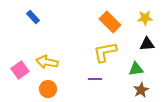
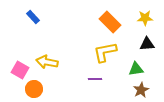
pink square: rotated 24 degrees counterclockwise
orange circle: moved 14 px left
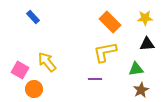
yellow arrow: rotated 40 degrees clockwise
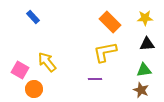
green triangle: moved 8 px right, 1 px down
brown star: rotated 21 degrees counterclockwise
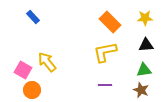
black triangle: moved 1 px left, 1 px down
pink square: moved 3 px right
purple line: moved 10 px right, 6 px down
orange circle: moved 2 px left, 1 px down
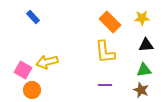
yellow star: moved 3 px left
yellow L-shape: rotated 85 degrees counterclockwise
yellow arrow: rotated 65 degrees counterclockwise
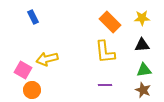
blue rectangle: rotated 16 degrees clockwise
black triangle: moved 4 px left
yellow arrow: moved 3 px up
brown star: moved 2 px right
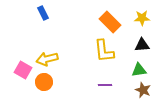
blue rectangle: moved 10 px right, 4 px up
yellow L-shape: moved 1 px left, 1 px up
green triangle: moved 5 px left
orange circle: moved 12 px right, 8 px up
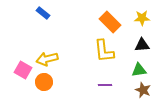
blue rectangle: rotated 24 degrees counterclockwise
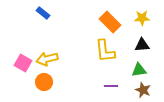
yellow L-shape: moved 1 px right
pink square: moved 7 px up
purple line: moved 6 px right, 1 px down
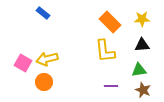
yellow star: moved 1 px down
